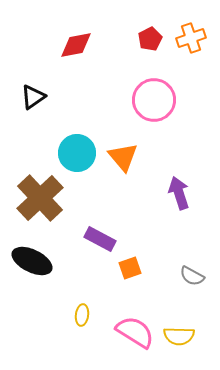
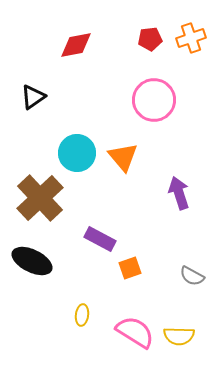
red pentagon: rotated 20 degrees clockwise
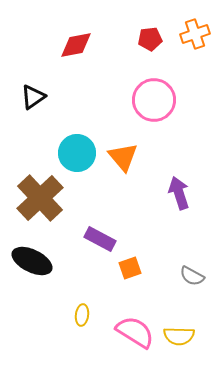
orange cross: moved 4 px right, 4 px up
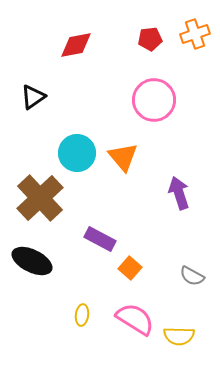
orange square: rotated 30 degrees counterclockwise
pink semicircle: moved 13 px up
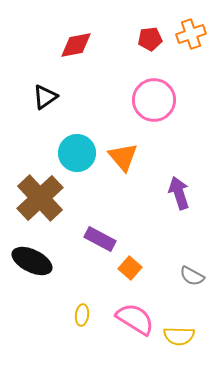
orange cross: moved 4 px left
black triangle: moved 12 px right
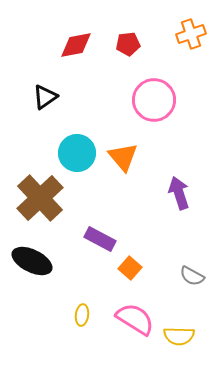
red pentagon: moved 22 px left, 5 px down
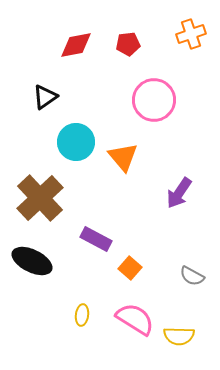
cyan circle: moved 1 px left, 11 px up
purple arrow: rotated 128 degrees counterclockwise
purple rectangle: moved 4 px left
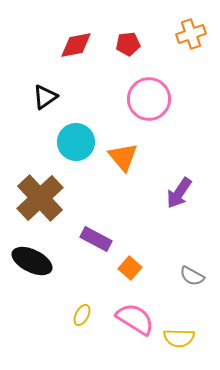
pink circle: moved 5 px left, 1 px up
yellow ellipse: rotated 20 degrees clockwise
yellow semicircle: moved 2 px down
